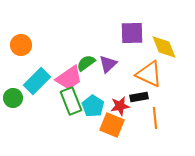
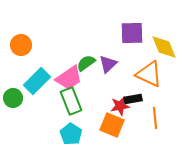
black rectangle: moved 6 px left, 2 px down
cyan pentagon: moved 22 px left, 28 px down
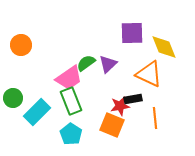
cyan rectangle: moved 31 px down
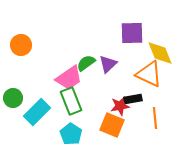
yellow diamond: moved 4 px left, 6 px down
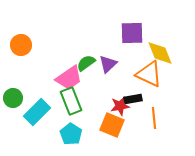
orange line: moved 1 px left
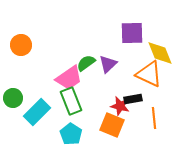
red star: rotated 24 degrees clockwise
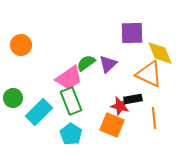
cyan rectangle: moved 2 px right
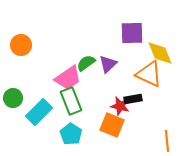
pink trapezoid: moved 1 px left
orange line: moved 13 px right, 23 px down
